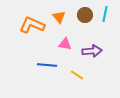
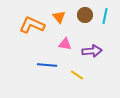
cyan line: moved 2 px down
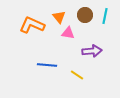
pink triangle: moved 3 px right, 11 px up
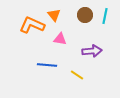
orange triangle: moved 5 px left, 2 px up
pink triangle: moved 8 px left, 6 px down
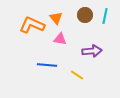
orange triangle: moved 2 px right, 3 px down
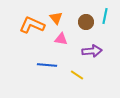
brown circle: moved 1 px right, 7 px down
pink triangle: moved 1 px right
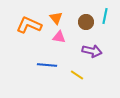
orange L-shape: moved 3 px left
pink triangle: moved 2 px left, 2 px up
purple arrow: rotated 18 degrees clockwise
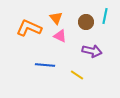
orange L-shape: moved 3 px down
pink triangle: moved 1 px right, 1 px up; rotated 16 degrees clockwise
blue line: moved 2 px left
